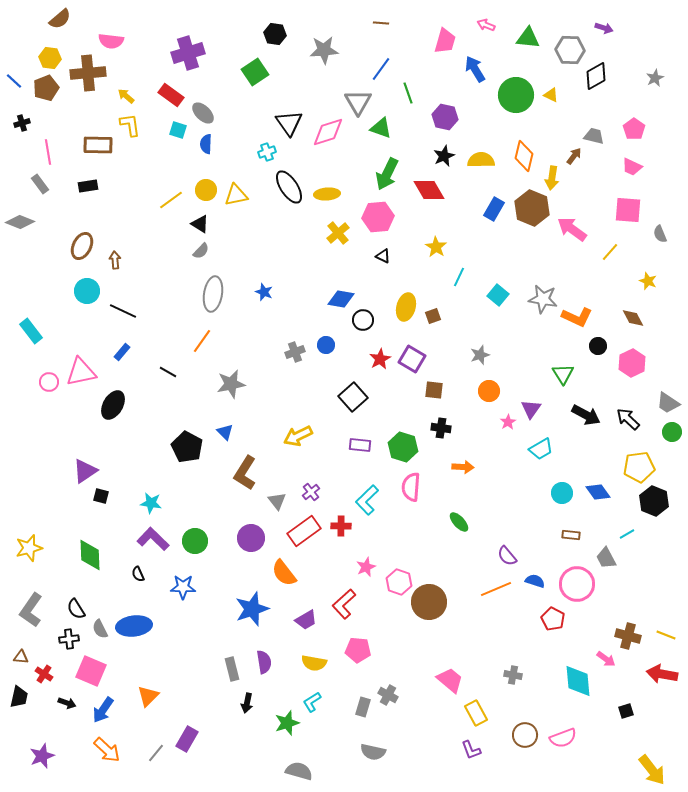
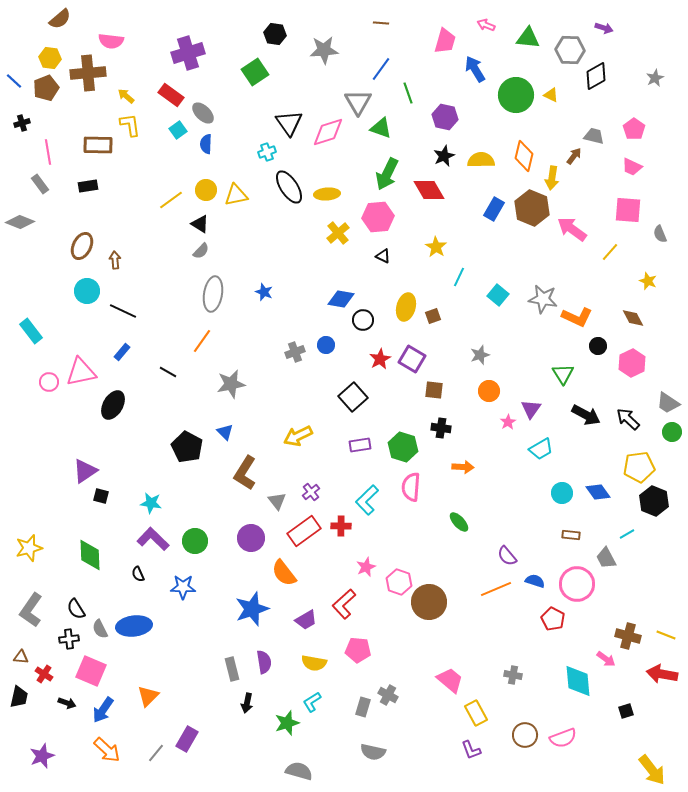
cyan square at (178, 130): rotated 36 degrees clockwise
purple rectangle at (360, 445): rotated 15 degrees counterclockwise
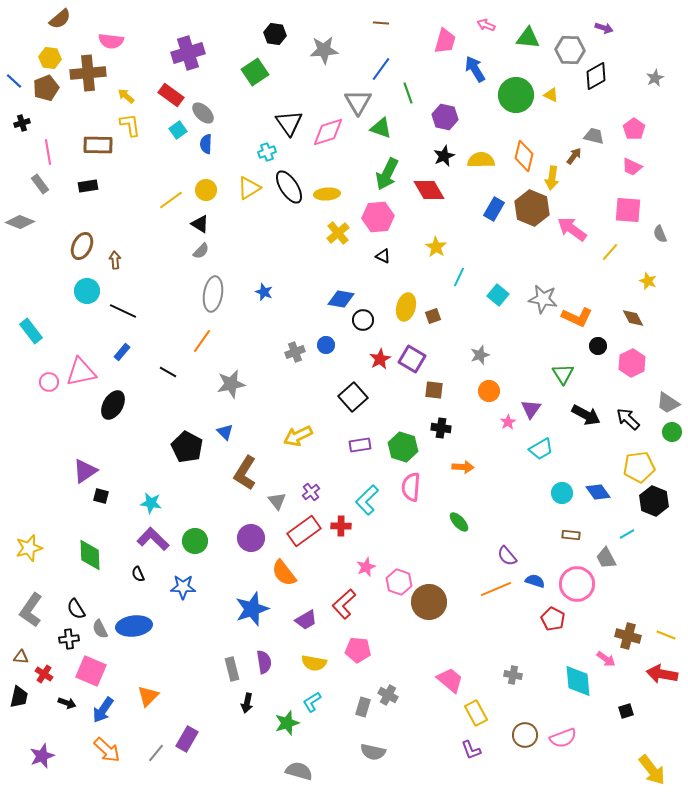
yellow triangle at (236, 195): moved 13 px right, 7 px up; rotated 20 degrees counterclockwise
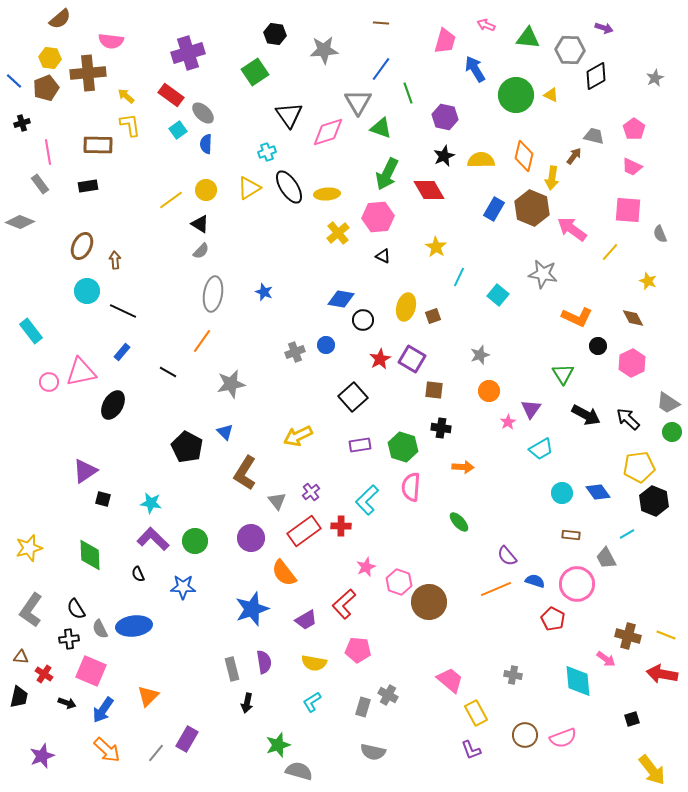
black triangle at (289, 123): moved 8 px up
gray star at (543, 299): moved 25 px up
black square at (101, 496): moved 2 px right, 3 px down
black square at (626, 711): moved 6 px right, 8 px down
green star at (287, 723): moved 9 px left, 22 px down
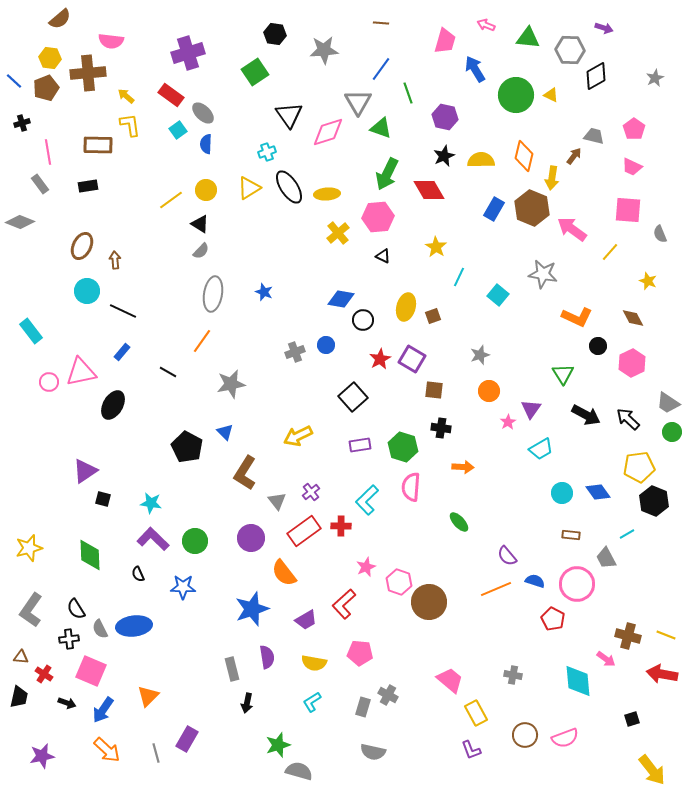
pink pentagon at (358, 650): moved 2 px right, 3 px down
purple semicircle at (264, 662): moved 3 px right, 5 px up
pink semicircle at (563, 738): moved 2 px right
gray line at (156, 753): rotated 54 degrees counterclockwise
purple star at (42, 756): rotated 10 degrees clockwise
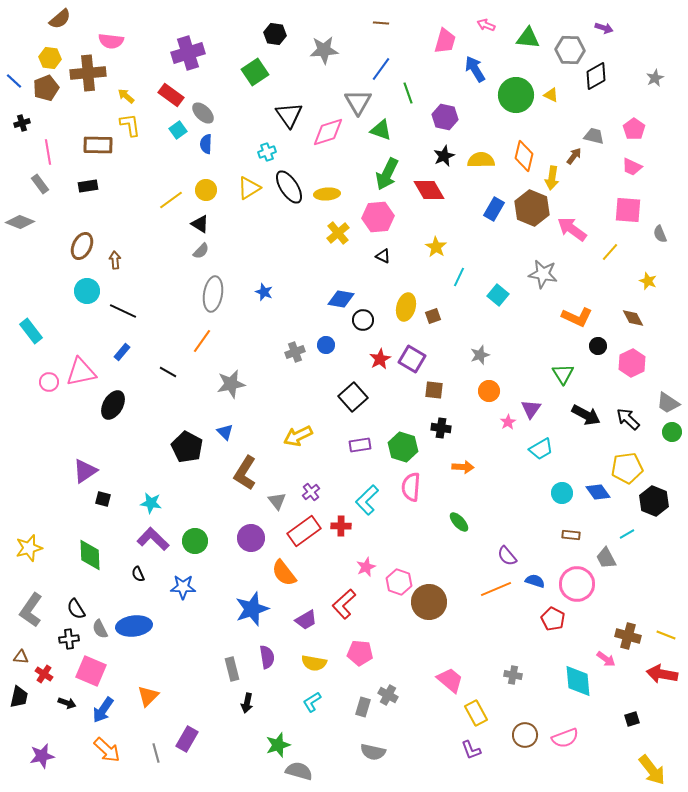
green triangle at (381, 128): moved 2 px down
yellow pentagon at (639, 467): moved 12 px left, 1 px down
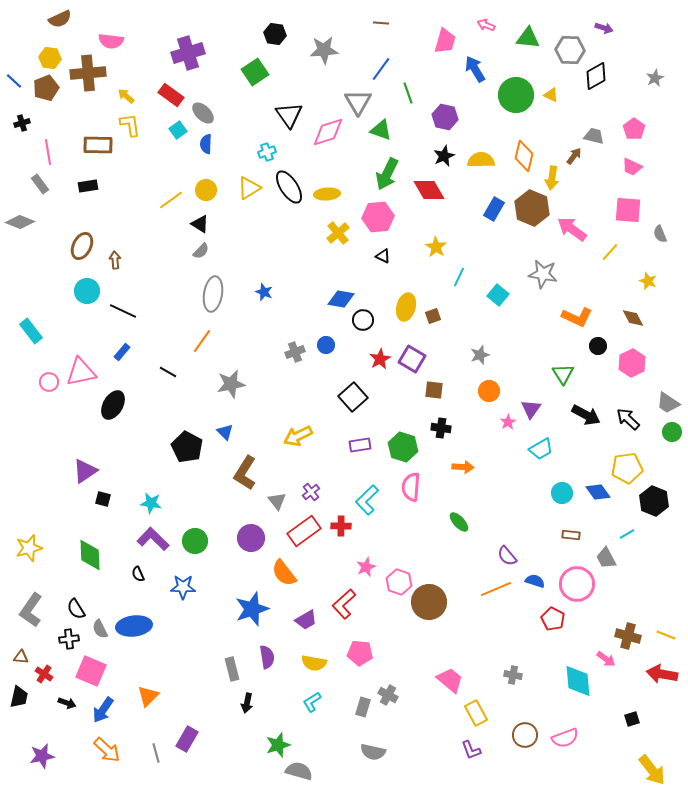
brown semicircle at (60, 19): rotated 15 degrees clockwise
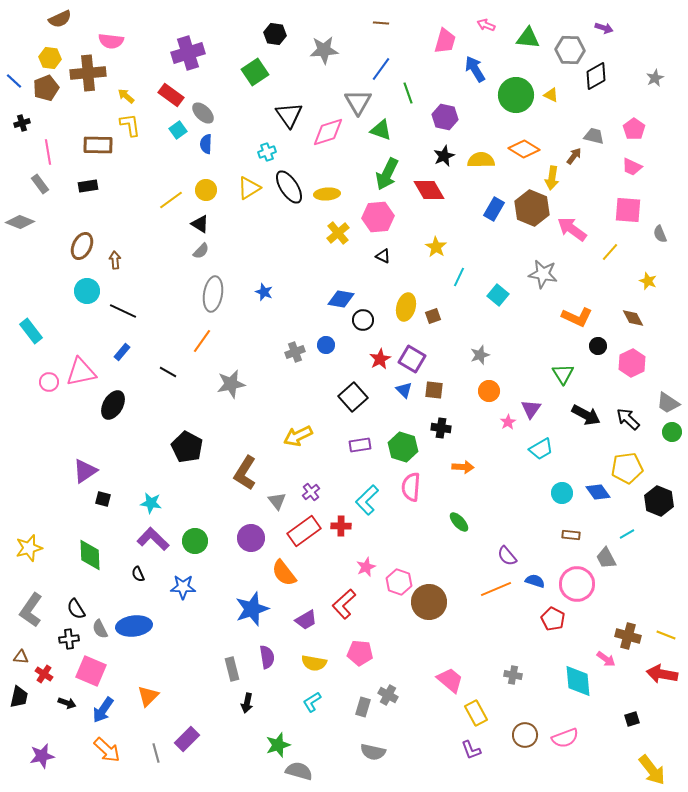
orange diamond at (524, 156): moved 7 px up; rotated 72 degrees counterclockwise
blue triangle at (225, 432): moved 179 px right, 42 px up
black hexagon at (654, 501): moved 5 px right
purple rectangle at (187, 739): rotated 15 degrees clockwise
